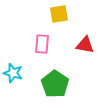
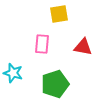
red triangle: moved 2 px left, 2 px down
green pentagon: rotated 20 degrees clockwise
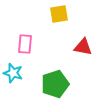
pink rectangle: moved 17 px left
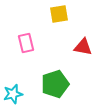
pink rectangle: moved 1 px right, 1 px up; rotated 18 degrees counterclockwise
cyan star: moved 21 px down; rotated 30 degrees counterclockwise
